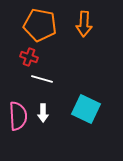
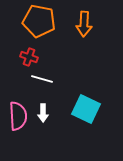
orange pentagon: moved 1 px left, 4 px up
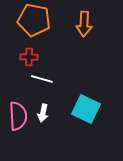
orange pentagon: moved 5 px left, 1 px up
red cross: rotated 18 degrees counterclockwise
white arrow: rotated 12 degrees clockwise
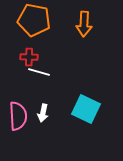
white line: moved 3 px left, 7 px up
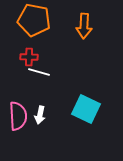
orange arrow: moved 2 px down
white arrow: moved 3 px left, 2 px down
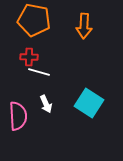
cyan square: moved 3 px right, 6 px up; rotated 8 degrees clockwise
white arrow: moved 6 px right, 11 px up; rotated 36 degrees counterclockwise
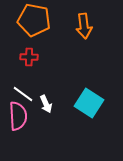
orange arrow: rotated 10 degrees counterclockwise
white line: moved 16 px left, 22 px down; rotated 20 degrees clockwise
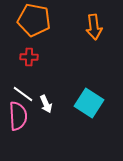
orange arrow: moved 10 px right, 1 px down
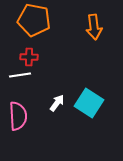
white line: moved 3 px left, 19 px up; rotated 45 degrees counterclockwise
white arrow: moved 11 px right, 1 px up; rotated 120 degrees counterclockwise
